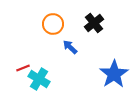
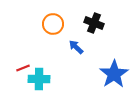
black cross: rotated 30 degrees counterclockwise
blue arrow: moved 6 px right
cyan cross: rotated 30 degrees counterclockwise
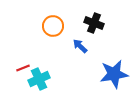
orange circle: moved 2 px down
blue arrow: moved 4 px right, 1 px up
blue star: rotated 24 degrees clockwise
cyan cross: rotated 25 degrees counterclockwise
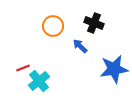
blue star: moved 5 px up
cyan cross: moved 2 px down; rotated 15 degrees counterclockwise
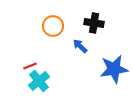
black cross: rotated 12 degrees counterclockwise
red line: moved 7 px right, 2 px up
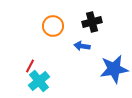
black cross: moved 2 px left, 1 px up; rotated 24 degrees counterclockwise
blue arrow: moved 2 px right; rotated 35 degrees counterclockwise
red line: rotated 40 degrees counterclockwise
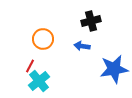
black cross: moved 1 px left, 1 px up
orange circle: moved 10 px left, 13 px down
